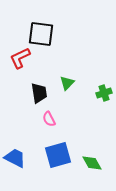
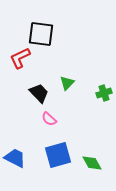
black trapezoid: rotated 35 degrees counterclockwise
pink semicircle: rotated 21 degrees counterclockwise
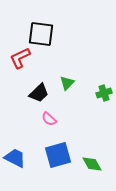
black trapezoid: rotated 90 degrees clockwise
green diamond: moved 1 px down
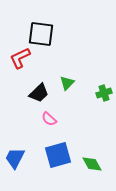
blue trapezoid: rotated 90 degrees counterclockwise
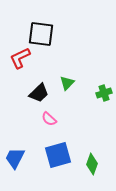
green diamond: rotated 50 degrees clockwise
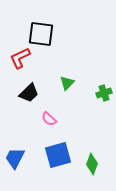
black trapezoid: moved 10 px left
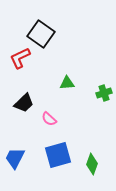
black square: rotated 28 degrees clockwise
green triangle: rotated 42 degrees clockwise
black trapezoid: moved 5 px left, 10 px down
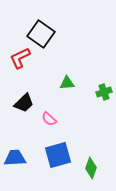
green cross: moved 1 px up
blue trapezoid: rotated 60 degrees clockwise
green diamond: moved 1 px left, 4 px down
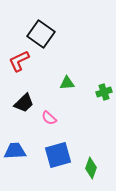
red L-shape: moved 1 px left, 3 px down
pink semicircle: moved 1 px up
blue trapezoid: moved 7 px up
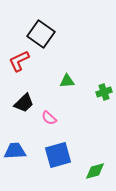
green triangle: moved 2 px up
green diamond: moved 4 px right, 3 px down; rotated 55 degrees clockwise
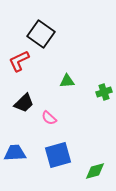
blue trapezoid: moved 2 px down
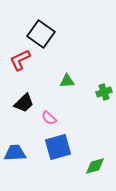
red L-shape: moved 1 px right, 1 px up
blue square: moved 8 px up
green diamond: moved 5 px up
